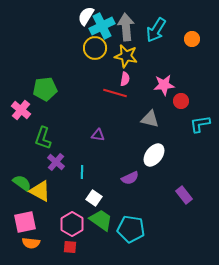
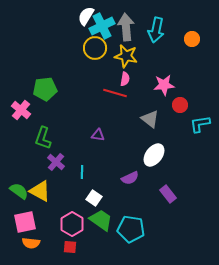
cyan arrow: rotated 20 degrees counterclockwise
red circle: moved 1 px left, 4 px down
gray triangle: rotated 24 degrees clockwise
green semicircle: moved 3 px left, 8 px down
purple rectangle: moved 16 px left, 1 px up
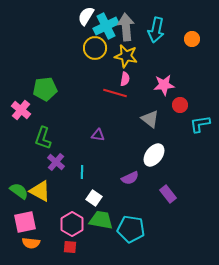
cyan cross: moved 4 px right
green trapezoid: rotated 25 degrees counterclockwise
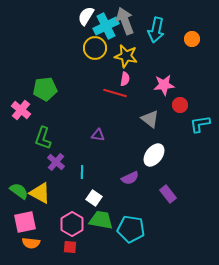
gray arrow: moved 1 px left, 6 px up; rotated 16 degrees counterclockwise
yellow triangle: moved 2 px down
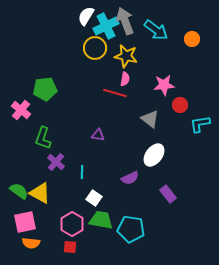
cyan arrow: rotated 65 degrees counterclockwise
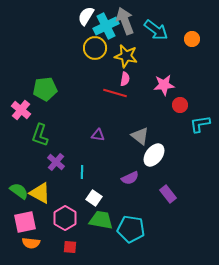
gray triangle: moved 10 px left, 17 px down
green L-shape: moved 3 px left, 3 px up
pink hexagon: moved 7 px left, 6 px up
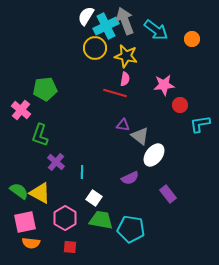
purple triangle: moved 25 px right, 10 px up
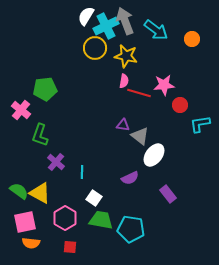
pink semicircle: moved 1 px left, 2 px down
red line: moved 24 px right
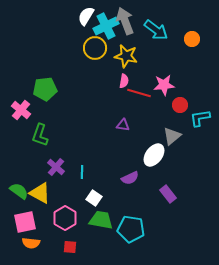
cyan L-shape: moved 6 px up
gray triangle: moved 32 px right; rotated 42 degrees clockwise
purple cross: moved 5 px down
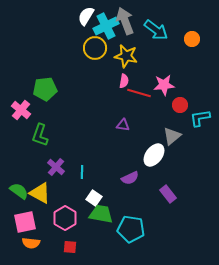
green trapezoid: moved 6 px up
